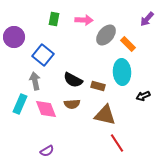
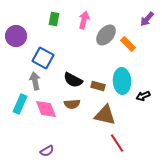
pink arrow: rotated 78 degrees counterclockwise
purple circle: moved 2 px right, 1 px up
blue square: moved 3 px down; rotated 10 degrees counterclockwise
cyan ellipse: moved 9 px down
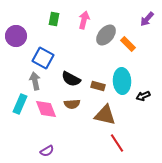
black semicircle: moved 2 px left, 1 px up
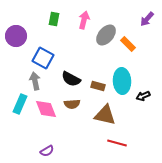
red line: rotated 42 degrees counterclockwise
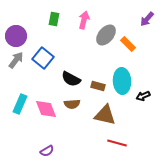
blue square: rotated 10 degrees clockwise
gray arrow: moved 19 px left, 21 px up; rotated 48 degrees clockwise
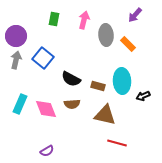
purple arrow: moved 12 px left, 4 px up
gray ellipse: rotated 45 degrees counterclockwise
gray arrow: rotated 24 degrees counterclockwise
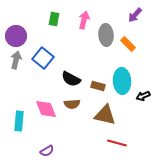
cyan rectangle: moved 1 px left, 17 px down; rotated 18 degrees counterclockwise
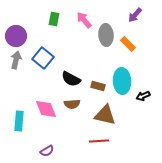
pink arrow: rotated 54 degrees counterclockwise
red line: moved 18 px left, 2 px up; rotated 18 degrees counterclockwise
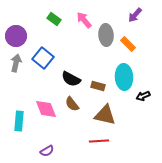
green rectangle: rotated 64 degrees counterclockwise
gray arrow: moved 3 px down
cyan ellipse: moved 2 px right, 4 px up
brown semicircle: rotated 56 degrees clockwise
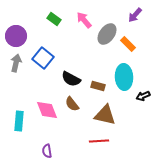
gray ellipse: moved 1 px right, 1 px up; rotated 40 degrees clockwise
pink diamond: moved 1 px right, 1 px down
purple semicircle: rotated 112 degrees clockwise
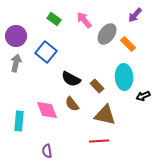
blue square: moved 3 px right, 6 px up
brown rectangle: moved 1 px left; rotated 32 degrees clockwise
